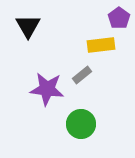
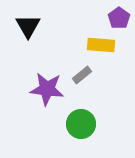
yellow rectangle: rotated 12 degrees clockwise
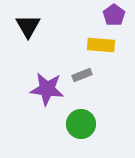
purple pentagon: moved 5 px left, 3 px up
gray rectangle: rotated 18 degrees clockwise
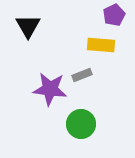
purple pentagon: rotated 10 degrees clockwise
purple star: moved 3 px right
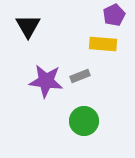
yellow rectangle: moved 2 px right, 1 px up
gray rectangle: moved 2 px left, 1 px down
purple star: moved 4 px left, 8 px up
green circle: moved 3 px right, 3 px up
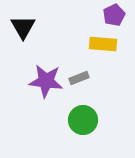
black triangle: moved 5 px left, 1 px down
gray rectangle: moved 1 px left, 2 px down
green circle: moved 1 px left, 1 px up
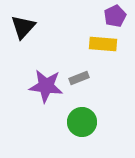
purple pentagon: moved 1 px right, 1 px down
black triangle: rotated 12 degrees clockwise
purple star: moved 5 px down
green circle: moved 1 px left, 2 px down
